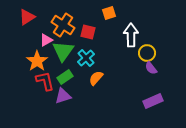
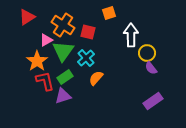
purple rectangle: rotated 12 degrees counterclockwise
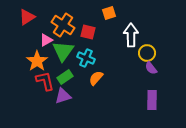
cyan cross: rotated 24 degrees counterclockwise
purple rectangle: moved 1 px left, 1 px up; rotated 54 degrees counterclockwise
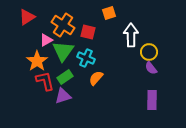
yellow circle: moved 2 px right, 1 px up
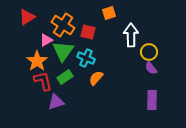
red L-shape: moved 2 px left
purple triangle: moved 7 px left, 6 px down
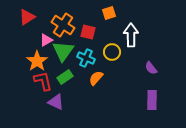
yellow circle: moved 37 px left
purple triangle: rotated 42 degrees clockwise
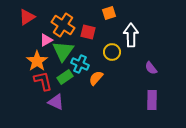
cyan cross: moved 6 px left, 6 px down
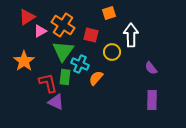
red square: moved 3 px right, 3 px down
pink triangle: moved 6 px left, 9 px up
orange star: moved 13 px left
green rectangle: rotated 49 degrees counterclockwise
red L-shape: moved 5 px right, 2 px down
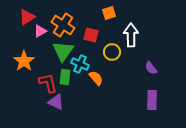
orange semicircle: rotated 98 degrees clockwise
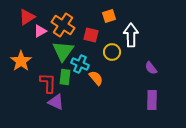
orange square: moved 3 px down
orange star: moved 3 px left
red L-shape: rotated 15 degrees clockwise
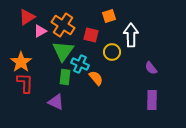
orange star: moved 1 px down
red L-shape: moved 23 px left
